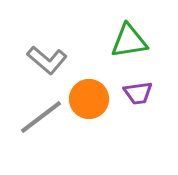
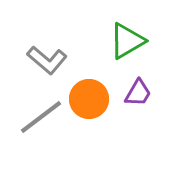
green triangle: moved 2 px left; rotated 21 degrees counterclockwise
purple trapezoid: rotated 52 degrees counterclockwise
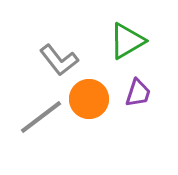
gray L-shape: moved 12 px right; rotated 12 degrees clockwise
purple trapezoid: rotated 12 degrees counterclockwise
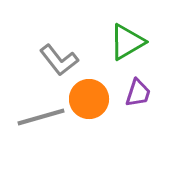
green triangle: moved 1 px down
gray line: rotated 21 degrees clockwise
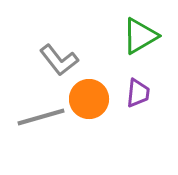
green triangle: moved 13 px right, 6 px up
purple trapezoid: rotated 12 degrees counterclockwise
